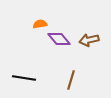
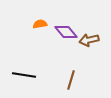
purple diamond: moved 7 px right, 7 px up
black line: moved 3 px up
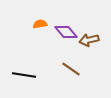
brown line: moved 11 px up; rotated 72 degrees counterclockwise
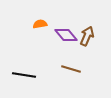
purple diamond: moved 3 px down
brown arrow: moved 2 px left, 4 px up; rotated 126 degrees clockwise
brown line: rotated 18 degrees counterclockwise
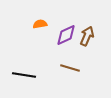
purple diamond: rotated 75 degrees counterclockwise
brown line: moved 1 px left, 1 px up
